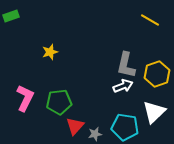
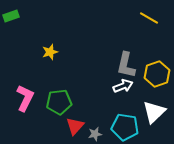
yellow line: moved 1 px left, 2 px up
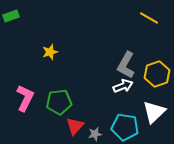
gray L-shape: rotated 16 degrees clockwise
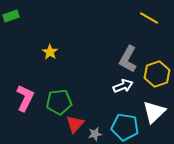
yellow star: rotated 21 degrees counterclockwise
gray L-shape: moved 2 px right, 6 px up
red triangle: moved 2 px up
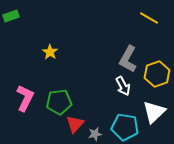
white arrow: rotated 84 degrees clockwise
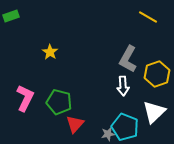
yellow line: moved 1 px left, 1 px up
white arrow: rotated 24 degrees clockwise
green pentagon: rotated 20 degrees clockwise
cyan pentagon: rotated 12 degrees clockwise
gray star: moved 13 px right
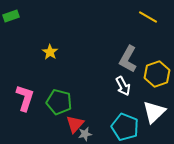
white arrow: rotated 24 degrees counterclockwise
pink L-shape: rotated 8 degrees counterclockwise
gray star: moved 23 px left
